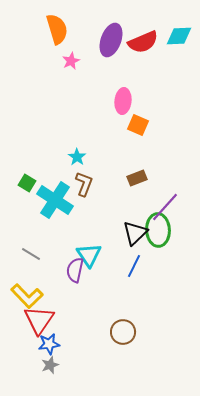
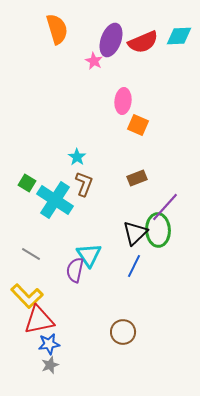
pink star: moved 23 px right; rotated 18 degrees counterclockwise
red triangle: rotated 44 degrees clockwise
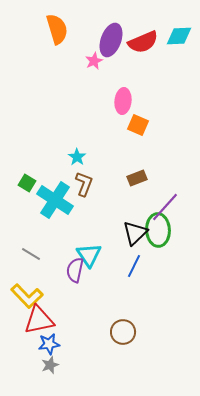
pink star: rotated 18 degrees clockwise
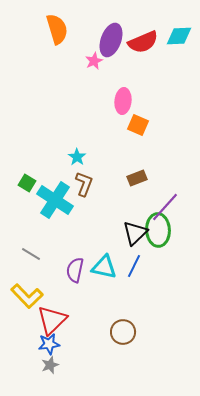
cyan triangle: moved 15 px right, 12 px down; rotated 44 degrees counterclockwise
red triangle: moved 13 px right; rotated 32 degrees counterclockwise
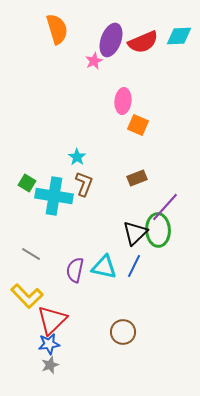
cyan cross: moved 1 px left, 4 px up; rotated 24 degrees counterclockwise
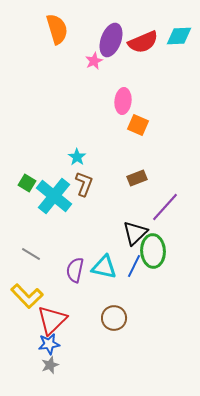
cyan cross: rotated 30 degrees clockwise
green ellipse: moved 5 px left, 21 px down
brown circle: moved 9 px left, 14 px up
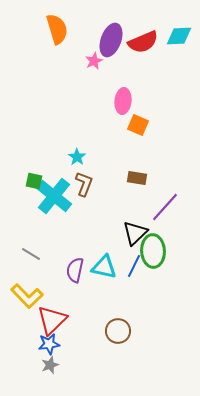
brown rectangle: rotated 30 degrees clockwise
green square: moved 7 px right, 2 px up; rotated 18 degrees counterclockwise
brown circle: moved 4 px right, 13 px down
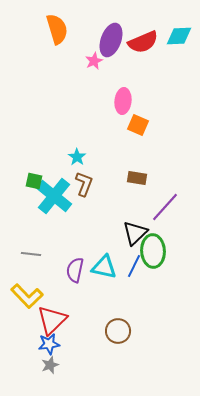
gray line: rotated 24 degrees counterclockwise
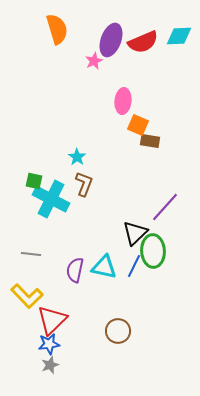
brown rectangle: moved 13 px right, 37 px up
cyan cross: moved 3 px left, 3 px down; rotated 12 degrees counterclockwise
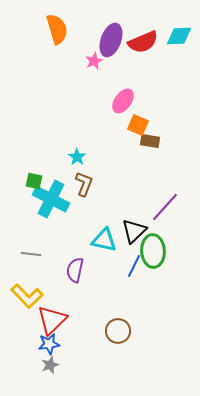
pink ellipse: rotated 30 degrees clockwise
black triangle: moved 1 px left, 2 px up
cyan triangle: moved 27 px up
